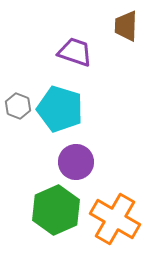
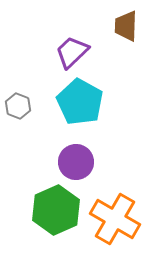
purple trapezoid: moved 3 px left; rotated 63 degrees counterclockwise
cyan pentagon: moved 20 px right, 7 px up; rotated 12 degrees clockwise
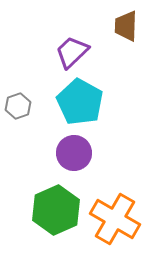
gray hexagon: rotated 20 degrees clockwise
purple circle: moved 2 px left, 9 px up
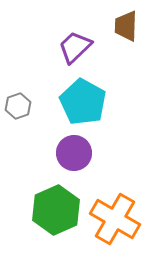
purple trapezoid: moved 3 px right, 5 px up
cyan pentagon: moved 3 px right
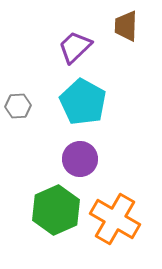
gray hexagon: rotated 15 degrees clockwise
purple circle: moved 6 px right, 6 px down
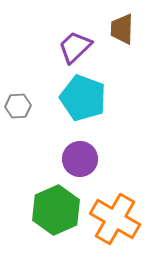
brown trapezoid: moved 4 px left, 3 px down
cyan pentagon: moved 4 px up; rotated 9 degrees counterclockwise
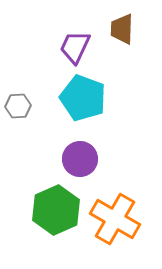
purple trapezoid: rotated 21 degrees counterclockwise
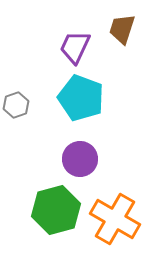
brown trapezoid: rotated 16 degrees clockwise
cyan pentagon: moved 2 px left
gray hexagon: moved 2 px left, 1 px up; rotated 15 degrees counterclockwise
green hexagon: rotated 9 degrees clockwise
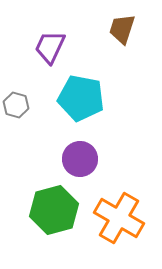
purple trapezoid: moved 25 px left
cyan pentagon: rotated 9 degrees counterclockwise
gray hexagon: rotated 25 degrees counterclockwise
green hexagon: moved 2 px left
orange cross: moved 4 px right, 1 px up
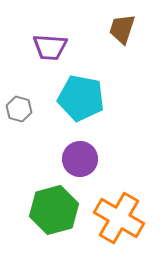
purple trapezoid: rotated 111 degrees counterclockwise
gray hexagon: moved 3 px right, 4 px down
